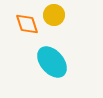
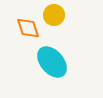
orange diamond: moved 1 px right, 4 px down
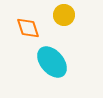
yellow circle: moved 10 px right
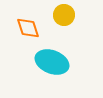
cyan ellipse: rotated 28 degrees counterclockwise
